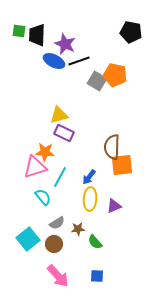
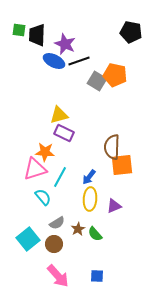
green square: moved 1 px up
pink triangle: moved 2 px down
brown star: rotated 24 degrees counterclockwise
green semicircle: moved 8 px up
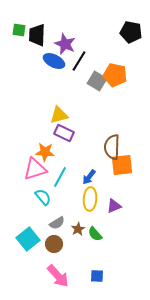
black line: rotated 40 degrees counterclockwise
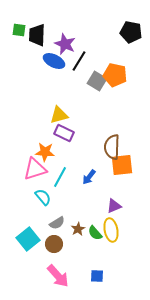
yellow ellipse: moved 21 px right, 31 px down; rotated 15 degrees counterclockwise
green semicircle: moved 1 px up
